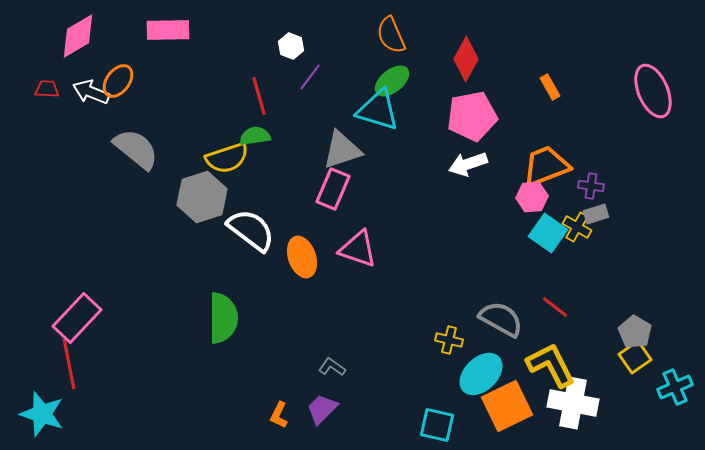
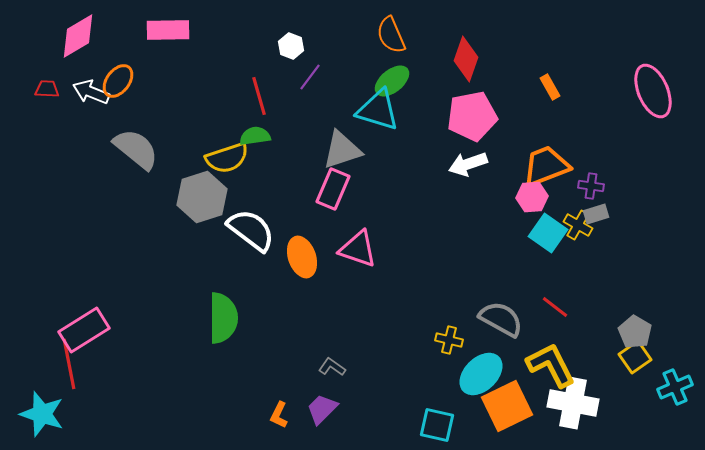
red diamond at (466, 59): rotated 9 degrees counterclockwise
yellow cross at (577, 227): moved 1 px right, 2 px up
pink rectangle at (77, 318): moved 7 px right, 12 px down; rotated 15 degrees clockwise
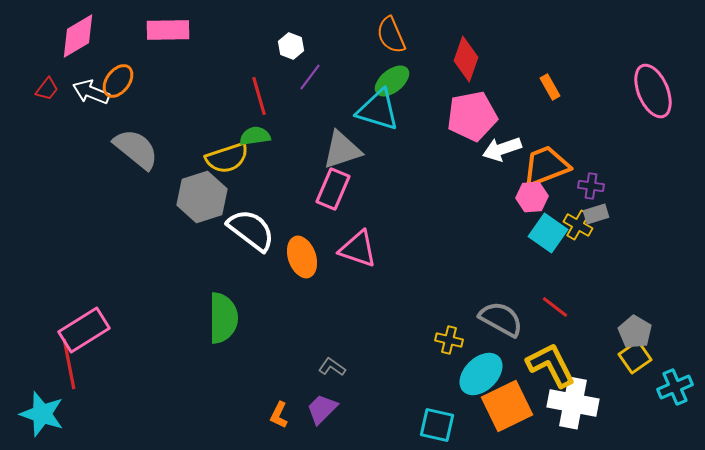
red trapezoid at (47, 89): rotated 125 degrees clockwise
white arrow at (468, 164): moved 34 px right, 15 px up
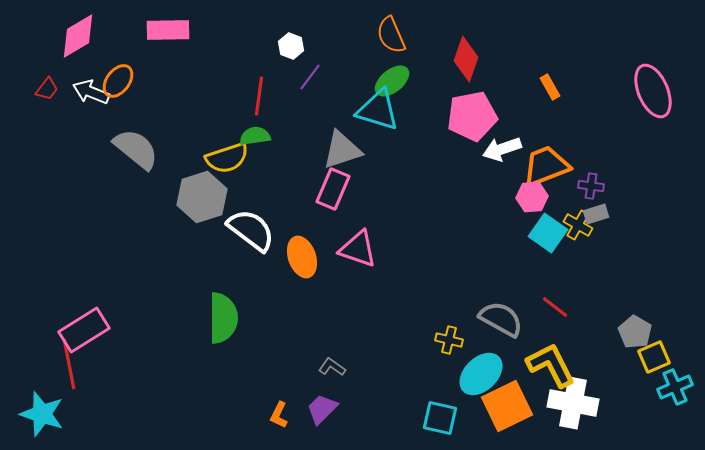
red line at (259, 96): rotated 24 degrees clockwise
yellow square at (635, 357): moved 19 px right; rotated 12 degrees clockwise
cyan square at (437, 425): moved 3 px right, 7 px up
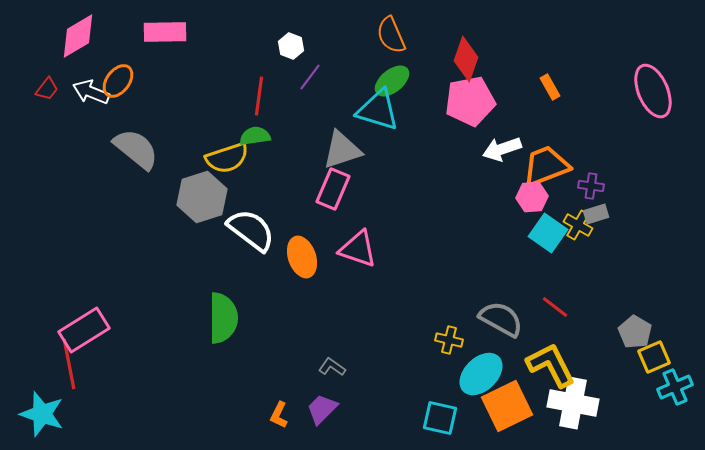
pink rectangle at (168, 30): moved 3 px left, 2 px down
pink pentagon at (472, 116): moved 2 px left, 15 px up
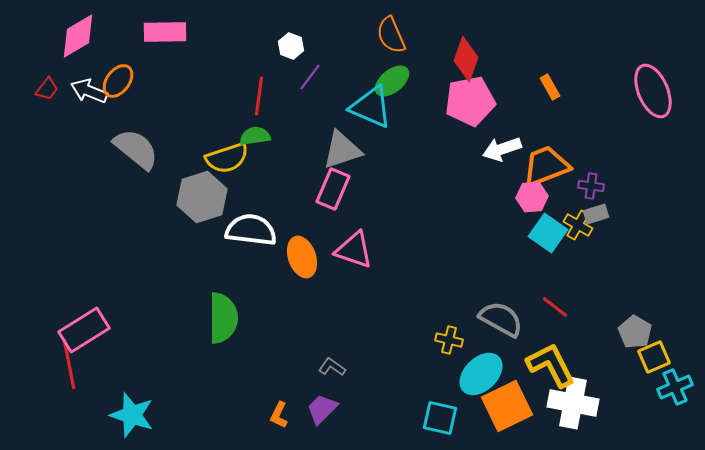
white arrow at (91, 92): moved 2 px left, 1 px up
cyan triangle at (378, 110): moved 7 px left, 3 px up; rotated 6 degrees clockwise
white semicircle at (251, 230): rotated 30 degrees counterclockwise
pink triangle at (358, 249): moved 4 px left, 1 px down
cyan star at (42, 414): moved 90 px right, 1 px down
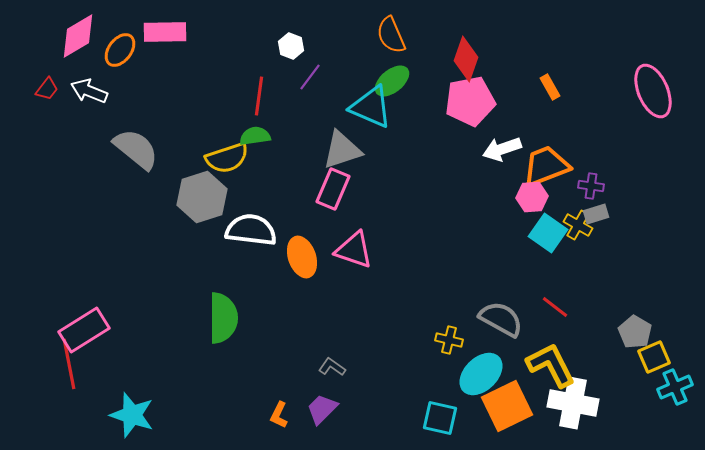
orange ellipse at (118, 81): moved 2 px right, 31 px up
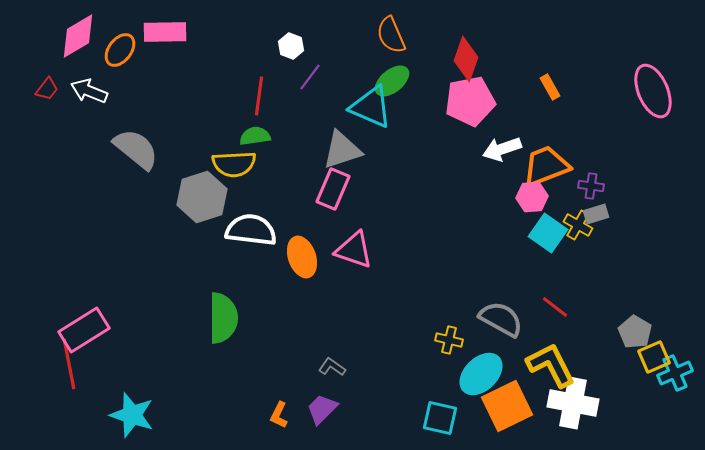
yellow semicircle at (227, 158): moved 7 px right, 6 px down; rotated 15 degrees clockwise
cyan cross at (675, 387): moved 14 px up
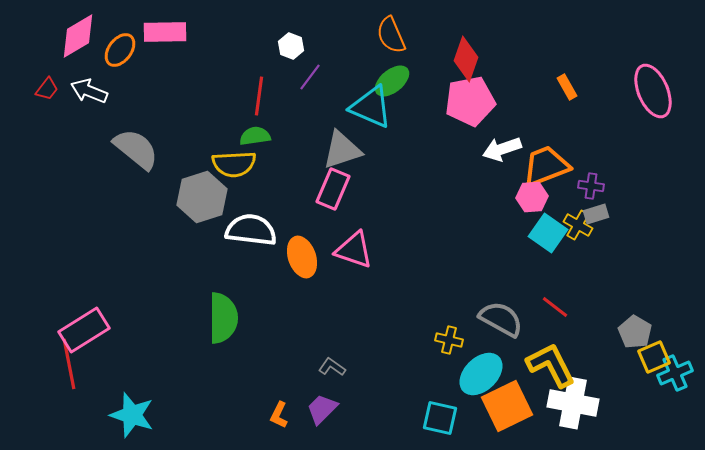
orange rectangle at (550, 87): moved 17 px right
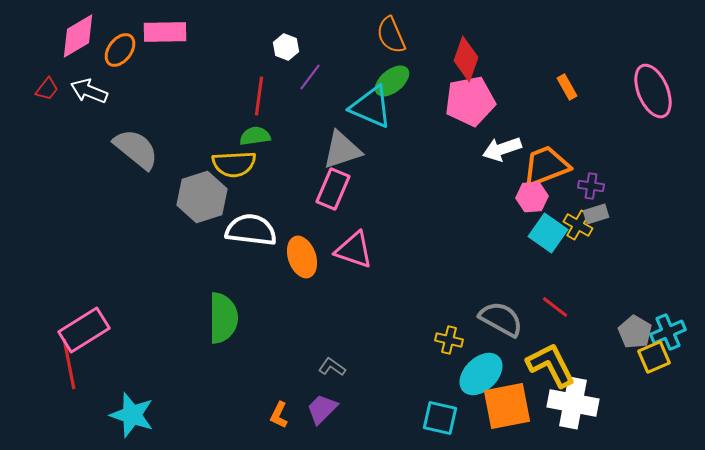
white hexagon at (291, 46): moved 5 px left, 1 px down
cyan cross at (675, 373): moved 7 px left, 41 px up
orange square at (507, 406): rotated 15 degrees clockwise
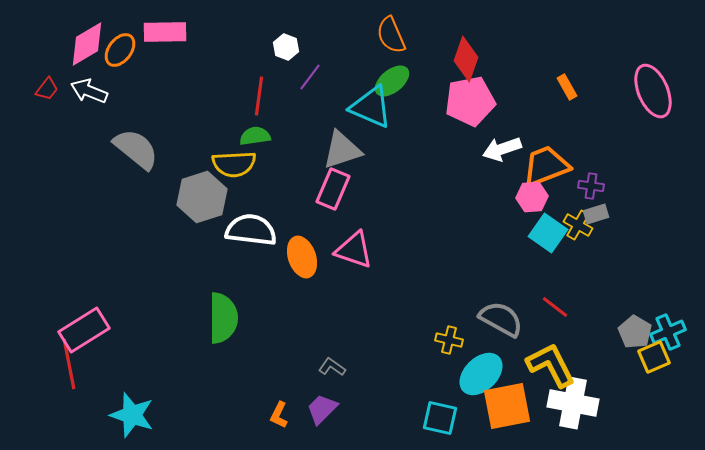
pink diamond at (78, 36): moved 9 px right, 8 px down
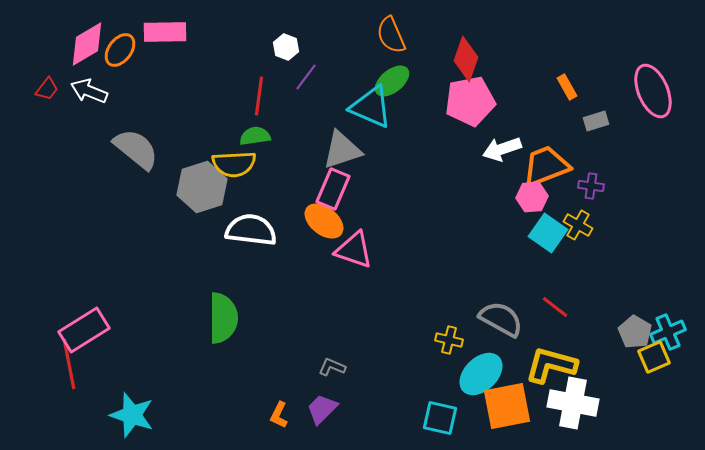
purple line at (310, 77): moved 4 px left
gray hexagon at (202, 197): moved 10 px up
gray rectangle at (596, 214): moved 93 px up
orange ellipse at (302, 257): moved 22 px right, 36 px up; rotated 33 degrees counterclockwise
yellow L-shape at (551, 365): rotated 48 degrees counterclockwise
gray L-shape at (332, 367): rotated 12 degrees counterclockwise
